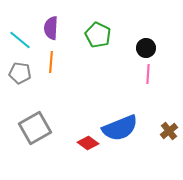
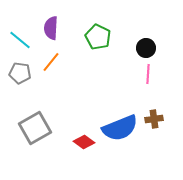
green pentagon: moved 2 px down
orange line: rotated 35 degrees clockwise
brown cross: moved 15 px left, 12 px up; rotated 30 degrees clockwise
red diamond: moved 4 px left, 1 px up
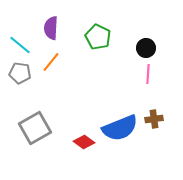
cyan line: moved 5 px down
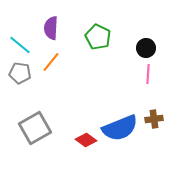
red diamond: moved 2 px right, 2 px up
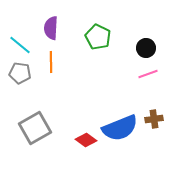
orange line: rotated 40 degrees counterclockwise
pink line: rotated 66 degrees clockwise
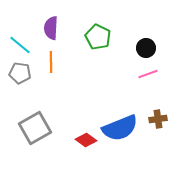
brown cross: moved 4 px right
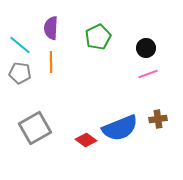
green pentagon: rotated 20 degrees clockwise
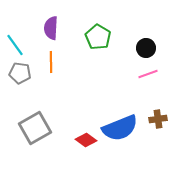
green pentagon: rotated 15 degrees counterclockwise
cyan line: moved 5 px left; rotated 15 degrees clockwise
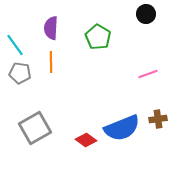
black circle: moved 34 px up
blue semicircle: moved 2 px right
